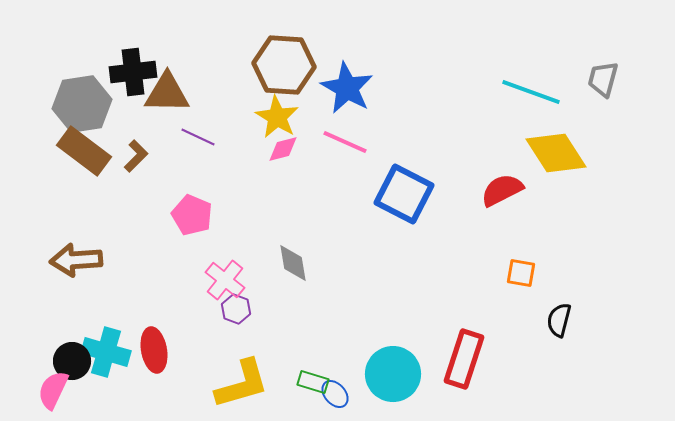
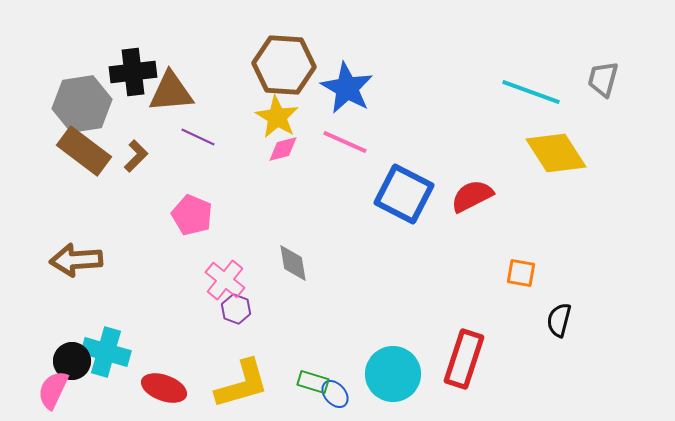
brown triangle: moved 4 px right, 1 px up; rotated 6 degrees counterclockwise
red semicircle: moved 30 px left, 6 px down
red ellipse: moved 10 px right, 38 px down; rotated 60 degrees counterclockwise
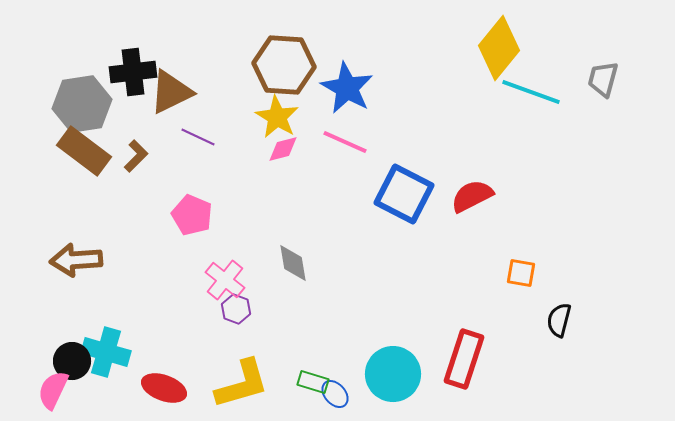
brown triangle: rotated 21 degrees counterclockwise
yellow diamond: moved 57 px left, 105 px up; rotated 72 degrees clockwise
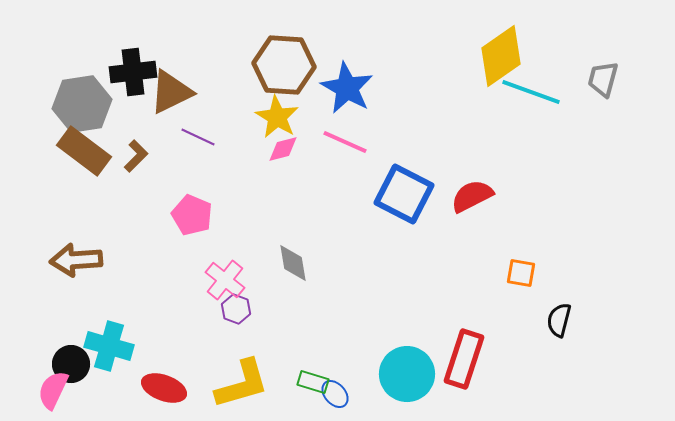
yellow diamond: moved 2 px right, 8 px down; rotated 16 degrees clockwise
cyan cross: moved 3 px right, 6 px up
black circle: moved 1 px left, 3 px down
cyan circle: moved 14 px right
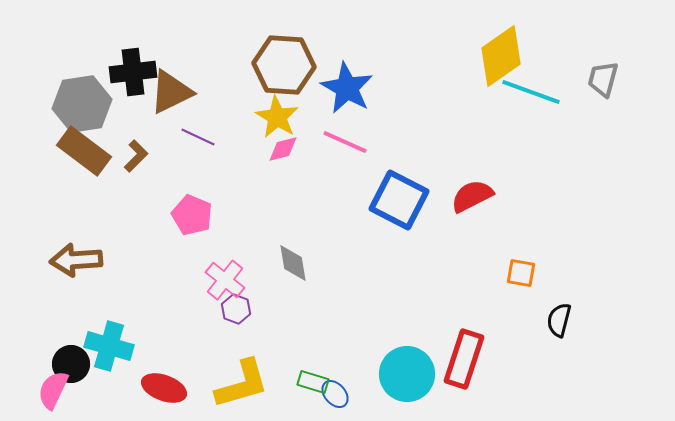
blue square: moved 5 px left, 6 px down
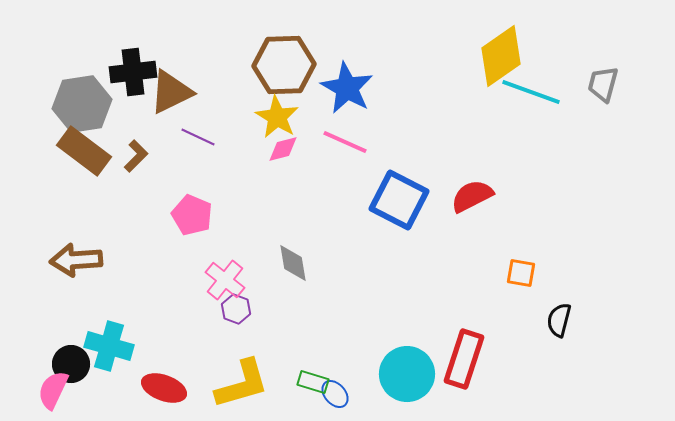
brown hexagon: rotated 6 degrees counterclockwise
gray trapezoid: moved 5 px down
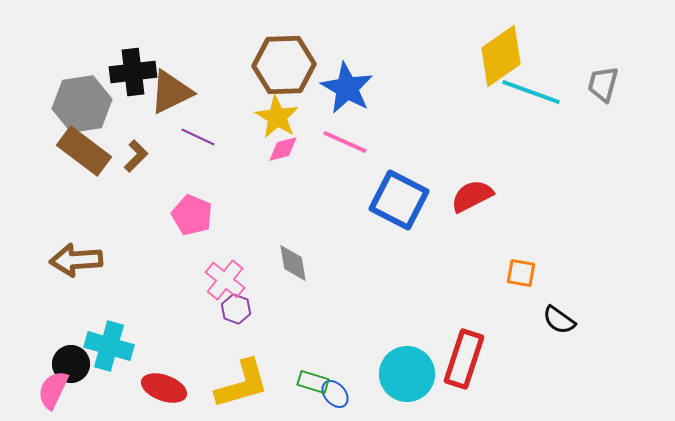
black semicircle: rotated 68 degrees counterclockwise
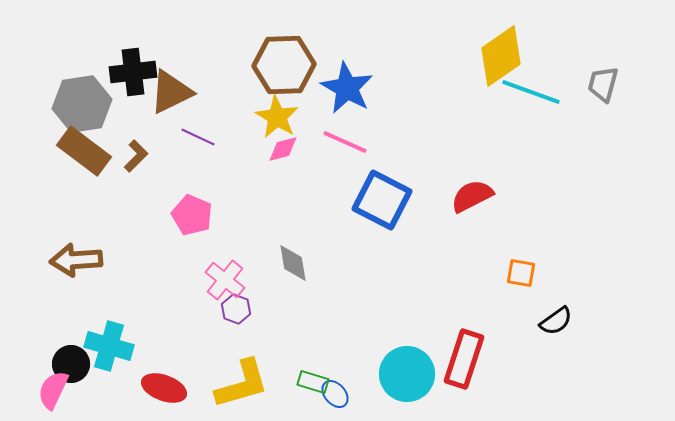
blue square: moved 17 px left
black semicircle: moved 3 px left, 1 px down; rotated 72 degrees counterclockwise
